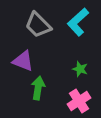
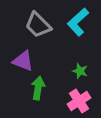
green star: moved 2 px down
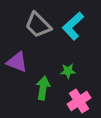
cyan L-shape: moved 5 px left, 4 px down
purple triangle: moved 6 px left, 1 px down
green star: moved 12 px left; rotated 21 degrees counterclockwise
green arrow: moved 5 px right
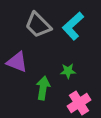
pink cross: moved 2 px down
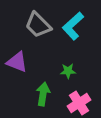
green arrow: moved 6 px down
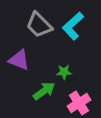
gray trapezoid: moved 1 px right
purple triangle: moved 2 px right, 2 px up
green star: moved 4 px left, 1 px down
green arrow: moved 1 px right, 3 px up; rotated 45 degrees clockwise
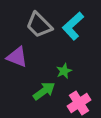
purple triangle: moved 2 px left, 3 px up
green star: moved 1 px up; rotated 21 degrees counterclockwise
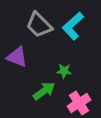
green star: rotated 28 degrees clockwise
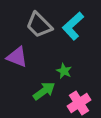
green star: rotated 21 degrees clockwise
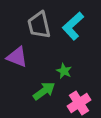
gray trapezoid: rotated 32 degrees clockwise
